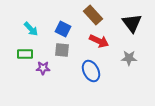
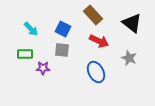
black triangle: rotated 15 degrees counterclockwise
gray star: rotated 21 degrees clockwise
blue ellipse: moved 5 px right, 1 px down
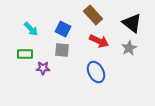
gray star: moved 10 px up; rotated 21 degrees clockwise
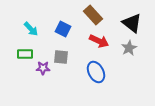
gray square: moved 1 px left, 7 px down
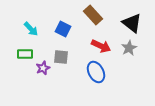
red arrow: moved 2 px right, 5 px down
purple star: rotated 24 degrees counterclockwise
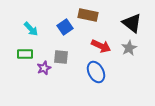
brown rectangle: moved 5 px left; rotated 36 degrees counterclockwise
blue square: moved 2 px right, 2 px up; rotated 28 degrees clockwise
purple star: moved 1 px right
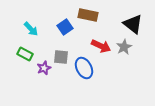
black triangle: moved 1 px right, 1 px down
gray star: moved 5 px left, 1 px up
green rectangle: rotated 28 degrees clockwise
blue ellipse: moved 12 px left, 4 px up
